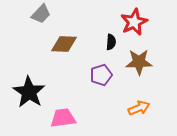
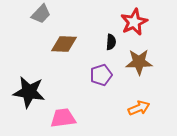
black star: rotated 24 degrees counterclockwise
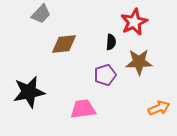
brown diamond: rotated 8 degrees counterclockwise
purple pentagon: moved 4 px right
black star: rotated 20 degrees counterclockwise
orange arrow: moved 20 px right
pink trapezoid: moved 20 px right, 9 px up
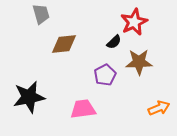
gray trapezoid: rotated 60 degrees counterclockwise
black semicircle: moved 3 px right; rotated 42 degrees clockwise
purple pentagon: rotated 10 degrees counterclockwise
black star: moved 5 px down
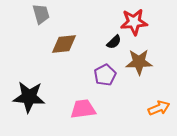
red star: rotated 20 degrees clockwise
black star: rotated 16 degrees clockwise
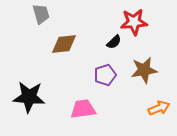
brown star: moved 5 px right, 8 px down; rotated 8 degrees counterclockwise
purple pentagon: rotated 10 degrees clockwise
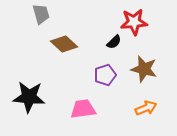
brown diamond: rotated 48 degrees clockwise
brown star: moved 1 px up; rotated 24 degrees clockwise
orange arrow: moved 13 px left
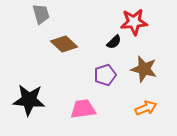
black star: moved 3 px down
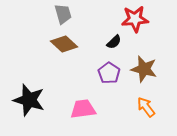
gray trapezoid: moved 22 px right
red star: moved 1 px right, 3 px up
purple pentagon: moved 4 px right, 2 px up; rotated 20 degrees counterclockwise
black star: rotated 12 degrees clockwise
orange arrow: moved 1 px up; rotated 105 degrees counterclockwise
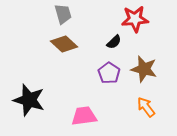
pink trapezoid: moved 1 px right, 7 px down
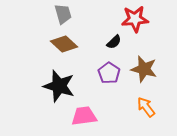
black star: moved 30 px right, 14 px up
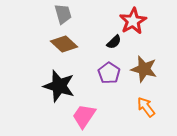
red star: moved 2 px left, 2 px down; rotated 24 degrees counterclockwise
pink trapezoid: rotated 48 degrees counterclockwise
